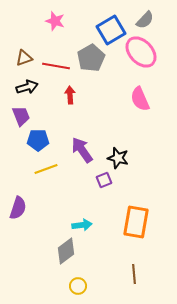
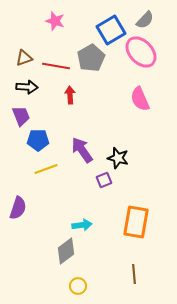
black arrow: rotated 20 degrees clockwise
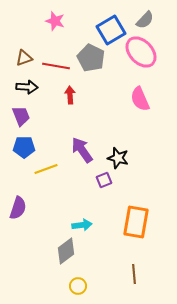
gray pentagon: rotated 16 degrees counterclockwise
blue pentagon: moved 14 px left, 7 px down
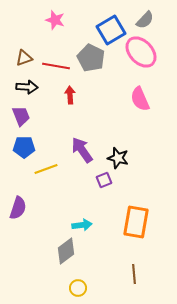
pink star: moved 1 px up
yellow circle: moved 2 px down
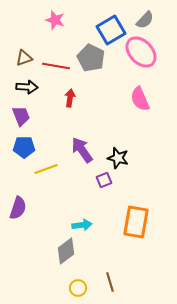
red arrow: moved 3 px down; rotated 12 degrees clockwise
brown line: moved 24 px left, 8 px down; rotated 12 degrees counterclockwise
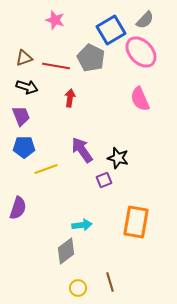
black arrow: rotated 15 degrees clockwise
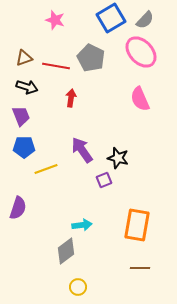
blue square: moved 12 px up
red arrow: moved 1 px right
orange rectangle: moved 1 px right, 3 px down
brown line: moved 30 px right, 14 px up; rotated 72 degrees counterclockwise
yellow circle: moved 1 px up
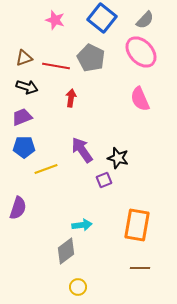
blue square: moved 9 px left; rotated 20 degrees counterclockwise
purple trapezoid: moved 1 px right, 1 px down; rotated 90 degrees counterclockwise
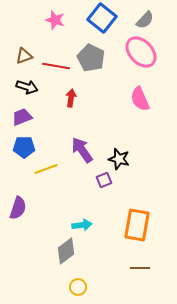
brown triangle: moved 2 px up
black star: moved 1 px right, 1 px down
